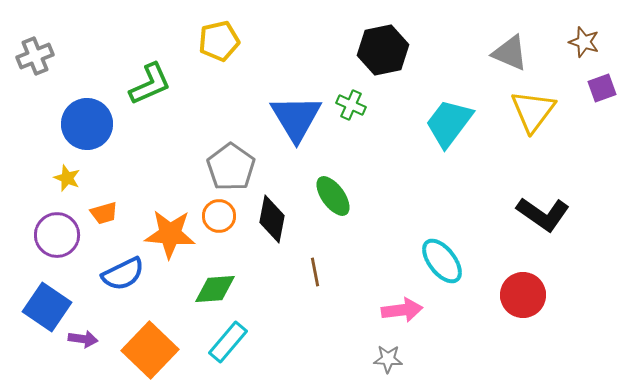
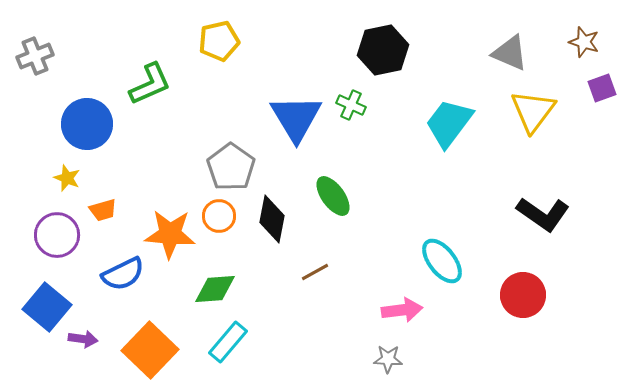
orange trapezoid: moved 1 px left, 3 px up
brown line: rotated 72 degrees clockwise
blue square: rotated 6 degrees clockwise
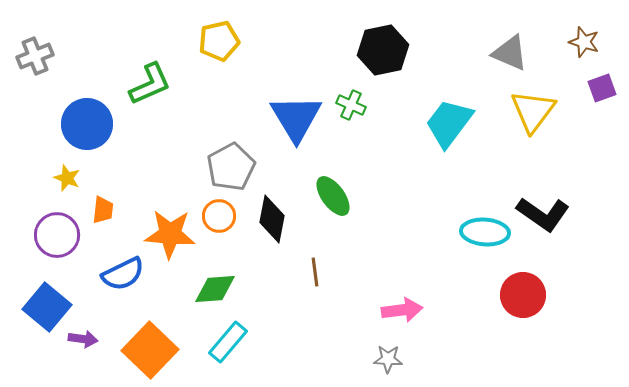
gray pentagon: rotated 9 degrees clockwise
orange trapezoid: rotated 68 degrees counterclockwise
cyan ellipse: moved 43 px right, 29 px up; rotated 48 degrees counterclockwise
brown line: rotated 68 degrees counterclockwise
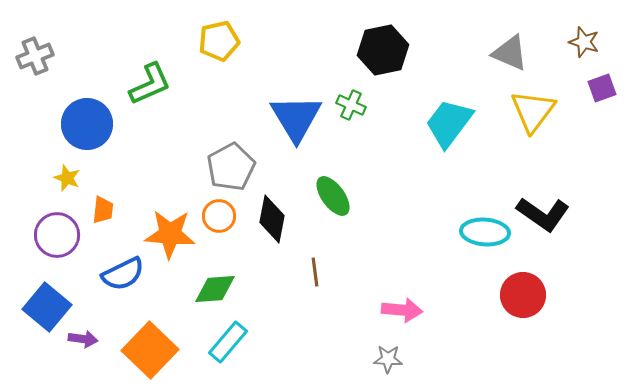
pink arrow: rotated 12 degrees clockwise
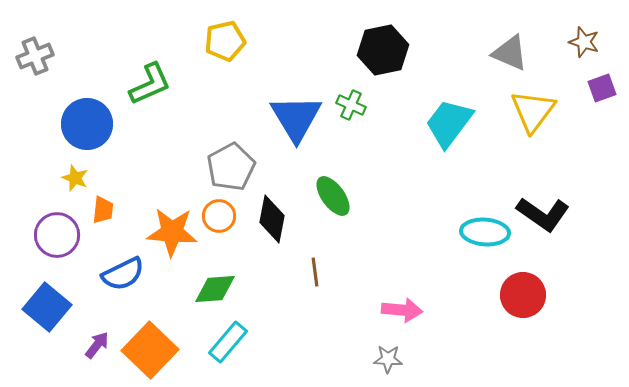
yellow pentagon: moved 6 px right
yellow star: moved 8 px right
orange star: moved 2 px right, 2 px up
purple arrow: moved 14 px right, 6 px down; rotated 60 degrees counterclockwise
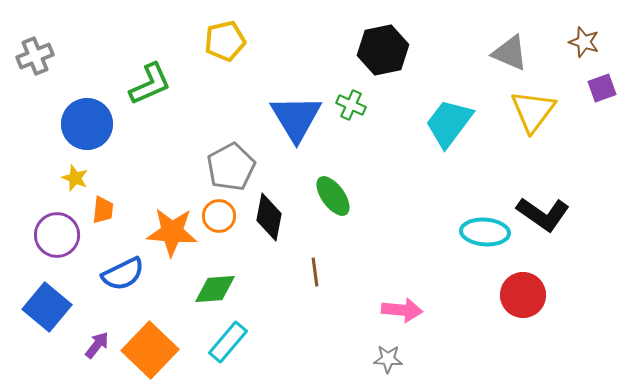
black diamond: moved 3 px left, 2 px up
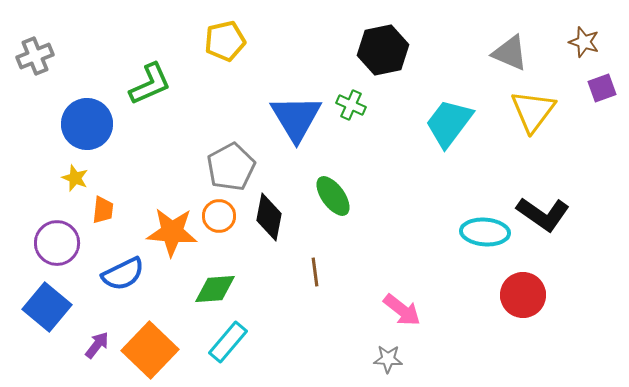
purple circle: moved 8 px down
pink arrow: rotated 33 degrees clockwise
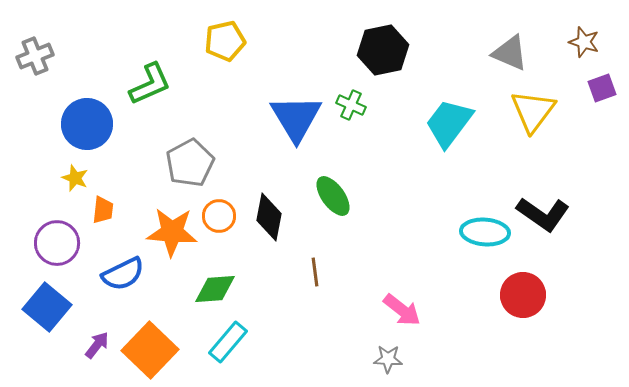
gray pentagon: moved 41 px left, 4 px up
